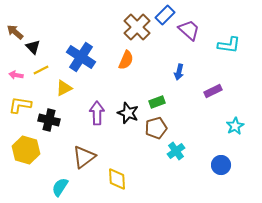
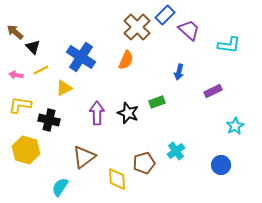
brown pentagon: moved 12 px left, 35 px down
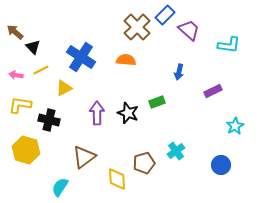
orange semicircle: rotated 108 degrees counterclockwise
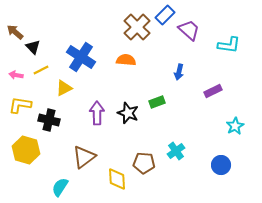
brown pentagon: rotated 20 degrees clockwise
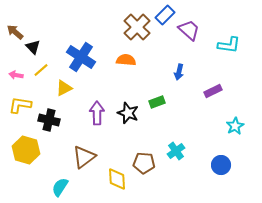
yellow line: rotated 14 degrees counterclockwise
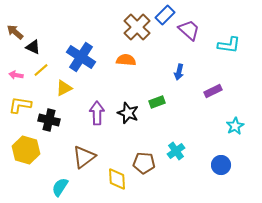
black triangle: rotated 21 degrees counterclockwise
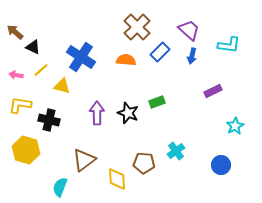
blue rectangle: moved 5 px left, 37 px down
blue arrow: moved 13 px right, 16 px up
yellow triangle: moved 2 px left, 2 px up; rotated 42 degrees clockwise
brown triangle: moved 3 px down
cyan semicircle: rotated 12 degrees counterclockwise
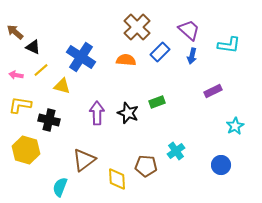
brown pentagon: moved 2 px right, 3 px down
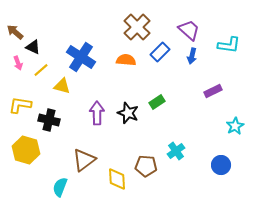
pink arrow: moved 2 px right, 12 px up; rotated 120 degrees counterclockwise
green rectangle: rotated 14 degrees counterclockwise
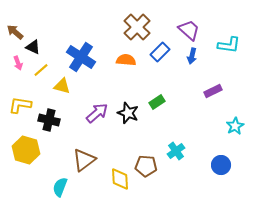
purple arrow: rotated 50 degrees clockwise
yellow diamond: moved 3 px right
